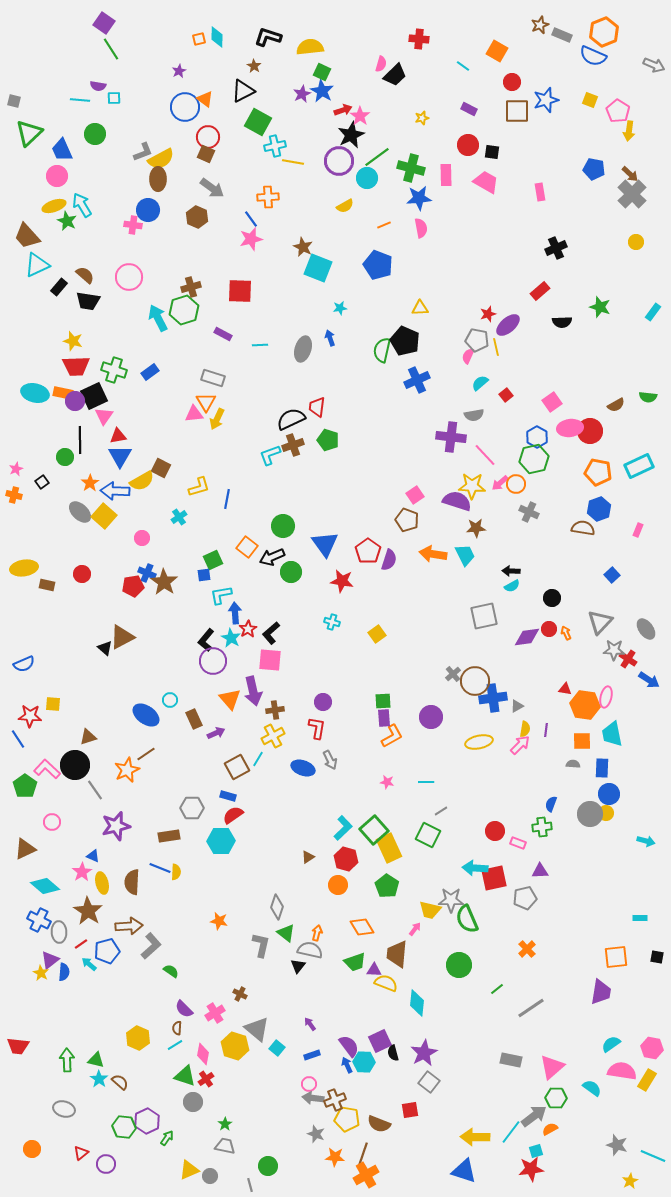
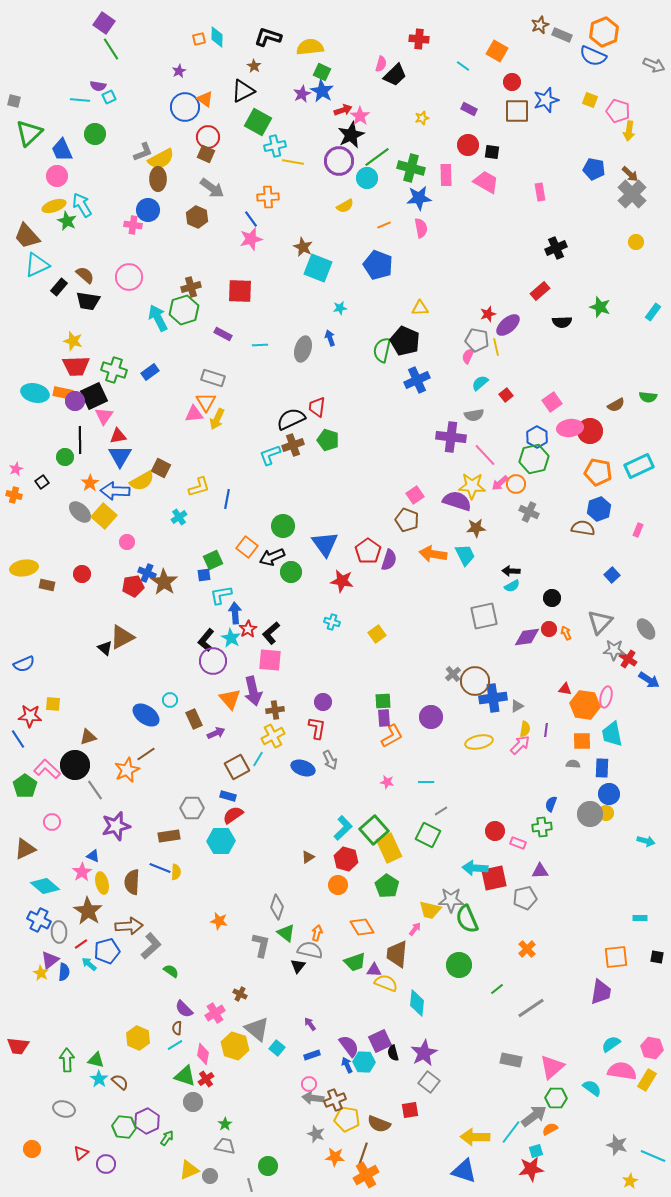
cyan square at (114, 98): moved 5 px left, 1 px up; rotated 24 degrees counterclockwise
pink pentagon at (618, 111): rotated 15 degrees counterclockwise
pink circle at (142, 538): moved 15 px left, 4 px down
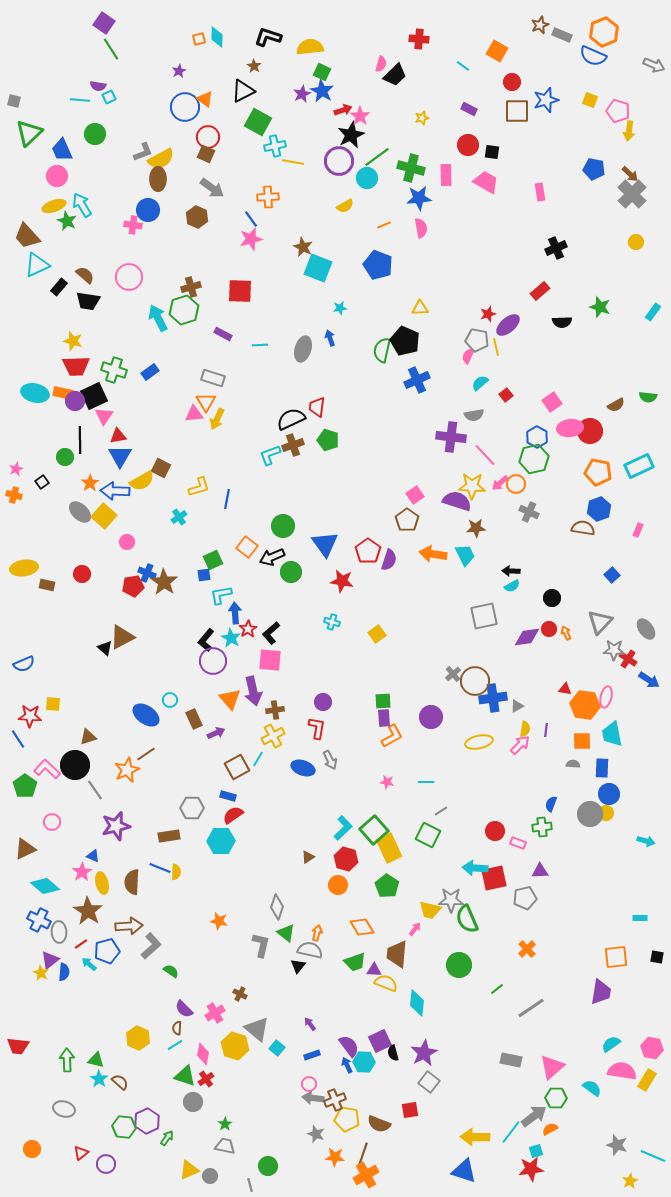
brown pentagon at (407, 520): rotated 15 degrees clockwise
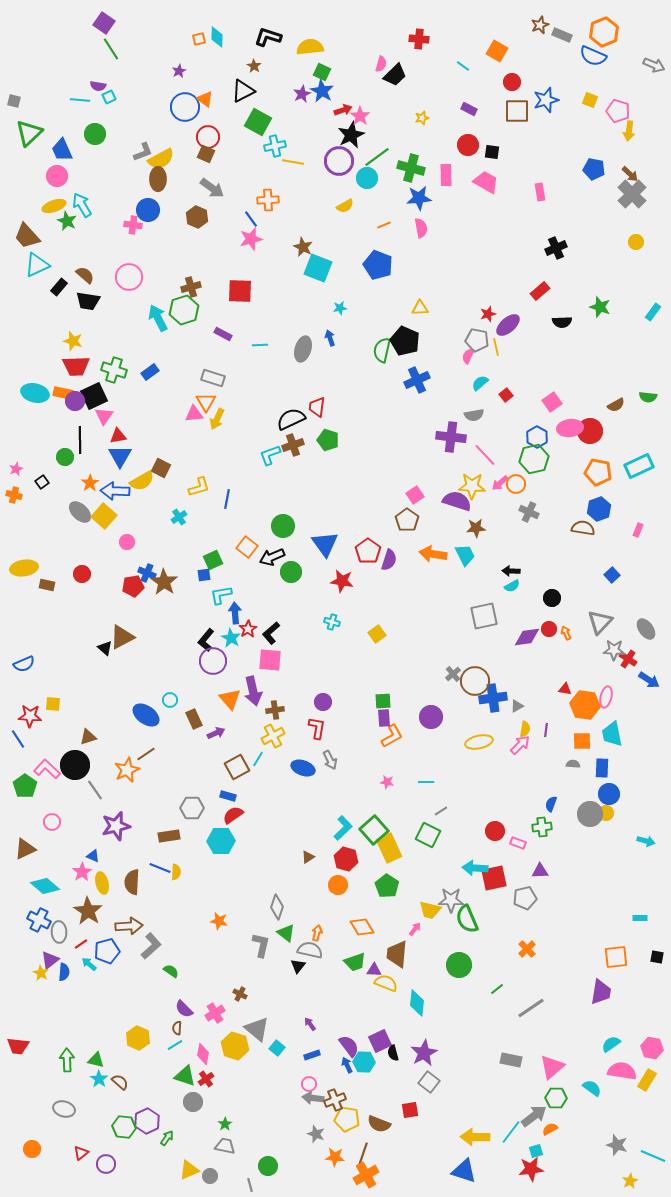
orange cross at (268, 197): moved 3 px down
